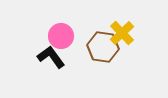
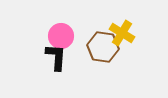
yellow cross: rotated 15 degrees counterclockwise
black L-shape: moved 5 px right; rotated 40 degrees clockwise
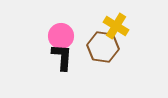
yellow cross: moved 6 px left, 7 px up
black L-shape: moved 6 px right
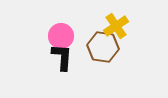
yellow cross: rotated 25 degrees clockwise
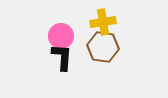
yellow cross: moved 13 px left, 4 px up; rotated 25 degrees clockwise
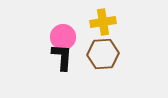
pink circle: moved 2 px right, 1 px down
brown hexagon: moved 7 px down; rotated 12 degrees counterclockwise
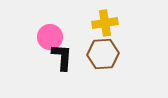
yellow cross: moved 2 px right, 1 px down
pink circle: moved 13 px left
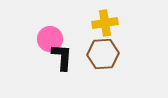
pink circle: moved 2 px down
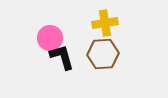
pink circle: moved 1 px up
black L-shape: rotated 20 degrees counterclockwise
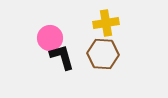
yellow cross: moved 1 px right
brown hexagon: rotated 8 degrees clockwise
